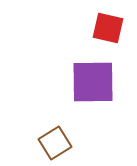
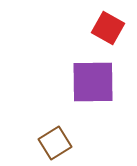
red square: rotated 16 degrees clockwise
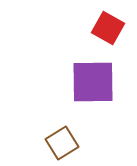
brown square: moved 7 px right
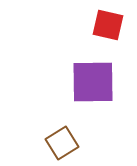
red square: moved 3 px up; rotated 16 degrees counterclockwise
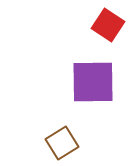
red square: rotated 20 degrees clockwise
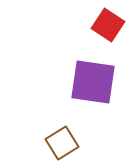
purple square: rotated 9 degrees clockwise
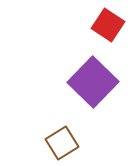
purple square: rotated 36 degrees clockwise
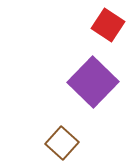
brown square: rotated 16 degrees counterclockwise
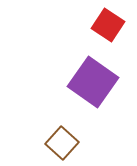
purple square: rotated 9 degrees counterclockwise
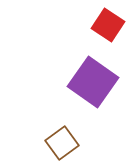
brown square: rotated 12 degrees clockwise
